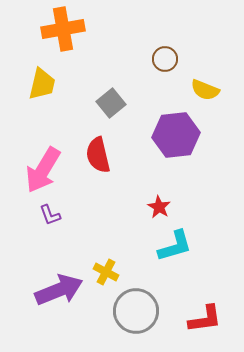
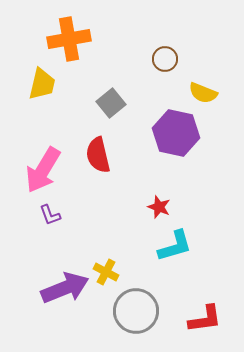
orange cross: moved 6 px right, 10 px down
yellow semicircle: moved 2 px left, 3 px down
purple hexagon: moved 2 px up; rotated 18 degrees clockwise
red star: rotated 10 degrees counterclockwise
purple arrow: moved 6 px right, 2 px up
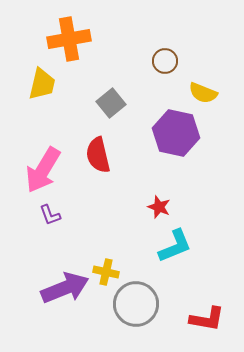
brown circle: moved 2 px down
cyan L-shape: rotated 6 degrees counterclockwise
yellow cross: rotated 15 degrees counterclockwise
gray circle: moved 7 px up
red L-shape: moved 2 px right; rotated 18 degrees clockwise
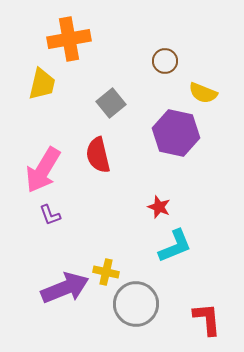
red L-shape: rotated 105 degrees counterclockwise
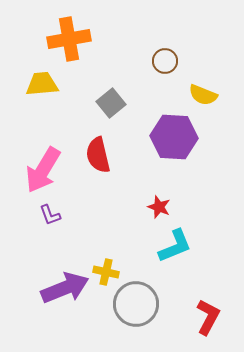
yellow trapezoid: rotated 108 degrees counterclockwise
yellow semicircle: moved 2 px down
purple hexagon: moved 2 px left, 4 px down; rotated 9 degrees counterclockwise
red L-shape: moved 1 px right, 2 px up; rotated 33 degrees clockwise
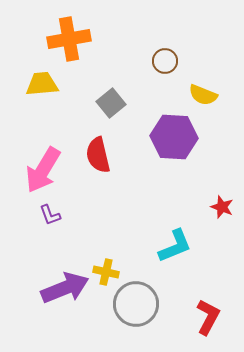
red star: moved 63 px right
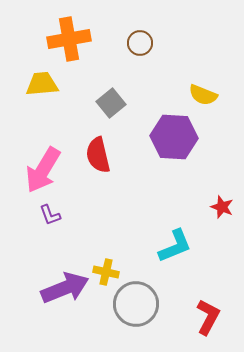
brown circle: moved 25 px left, 18 px up
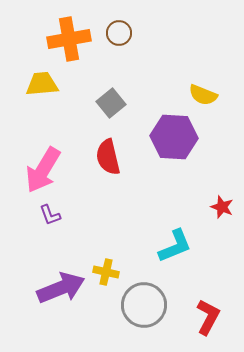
brown circle: moved 21 px left, 10 px up
red semicircle: moved 10 px right, 2 px down
purple arrow: moved 4 px left
gray circle: moved 8 px right, 1 px down
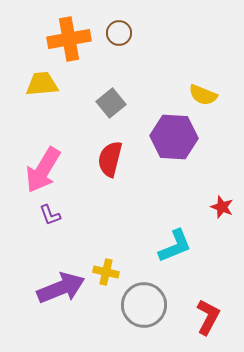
red semicircle: moved 2 px right, 2 px down; rotated 27 degrees clockwise
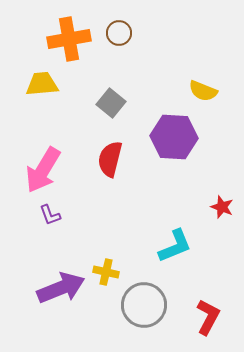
yellow semicircle: moved 4 px up
gray square: rotated 12 degrees counterclockwise
